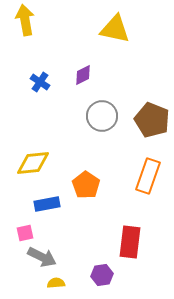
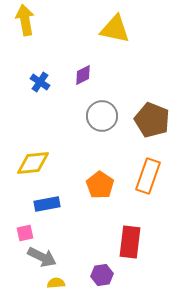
orange pentagon: moved 14 px right
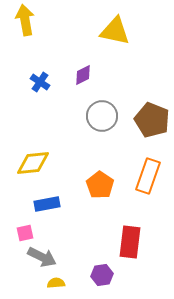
yellow triangle: moved 2 px down
